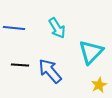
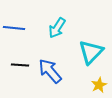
cyan arrow: rotated 65 degrees clockwise
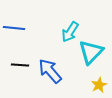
cyan arrow: moved 13 px right, 4 px down
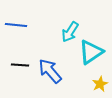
blue line: moved 2 px right, 3 px up
cyan triangle: rotated 12 degrees clockwise
yellow star: moved 1 px right, 1 px up
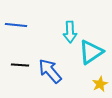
cyan arrow: rotated 35 degrees counterclockwise
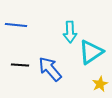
blue arrow: moved 2 px up
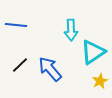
cyan arrow: moved 1 px right, 2 px up
cyan triangle: moved 2 px right
black line: rotated 48 degrees counterclockwise
yellow star: moved 3 px up
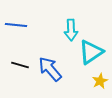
cyan triangle: moved 2 px left
black line: rotated 60 degrees clockwise
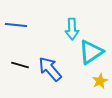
cyan arrow: moved 1 px right, 1 px up
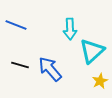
blue line: rotated 15 degrees clockwise
cyan arrow: moved 2 px left
cyan triangle: moved 1 px right, 1 px up; rotated 8 degrees counterclockwise
